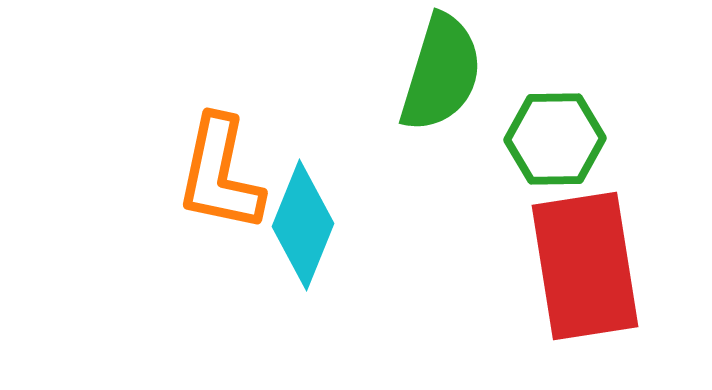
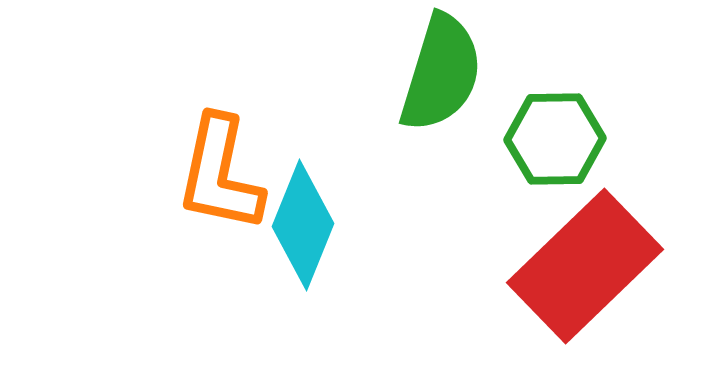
red rectangle: rotated 55 degrees clockwise
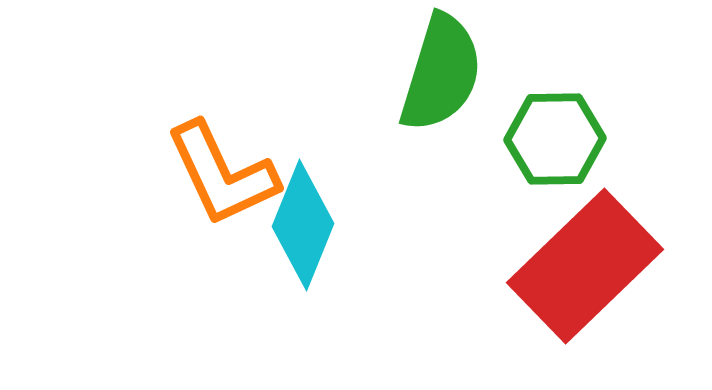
orange L-shape: moved 2 px right; rotated 37 degrees counterclockwise
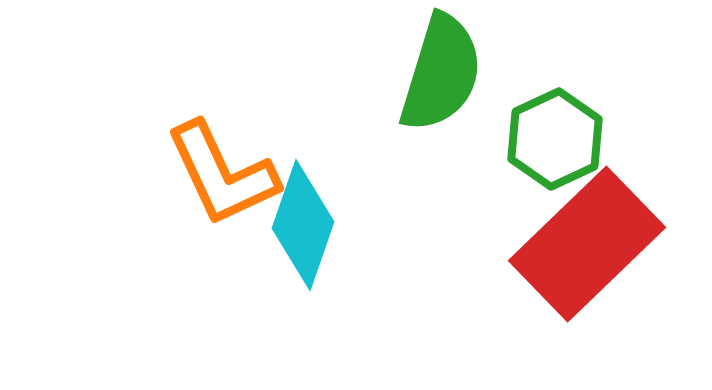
green hexagon: rotated 24 degrees counterclockwise
cyan diamond: rotated 3 degrees counterclockwise
red rectangle: moved 2 px right, 22 px up
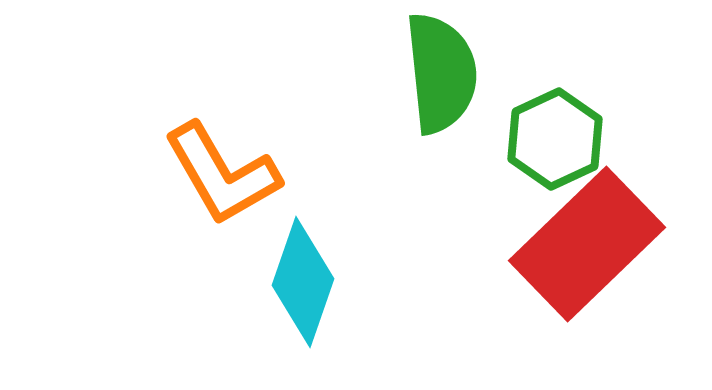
green semicircle: rotated 23 degrees counterclockwise
orange L-shape: rotated 5 degrees counterclockwise
cyan diamond: moved 57 px down
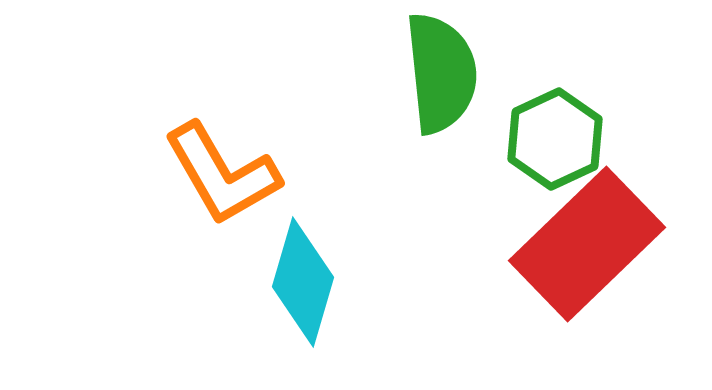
cyan diamond: rotated 3 degrees counterclockwise
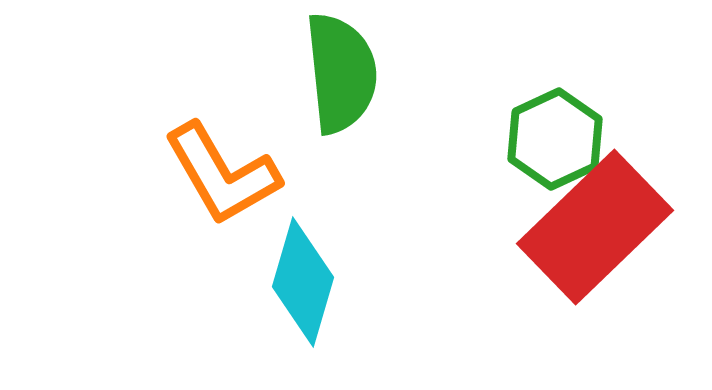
green semicircle: moved 100 px left
red rectangle: moved 8 px right, 17 px up
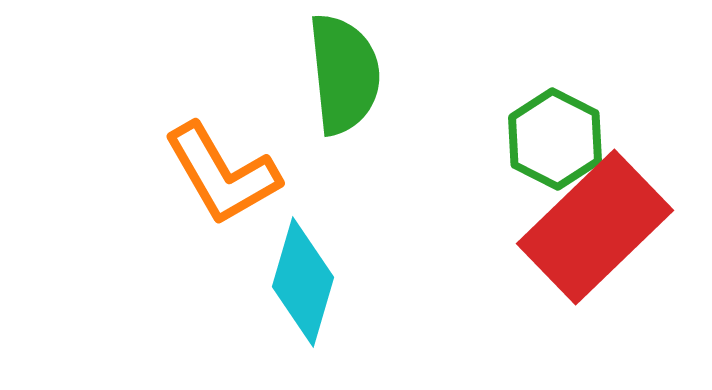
green semicircle: moved 3 px right, 1 px down
green hexagon: rotated 8 degrees counterclockwise
